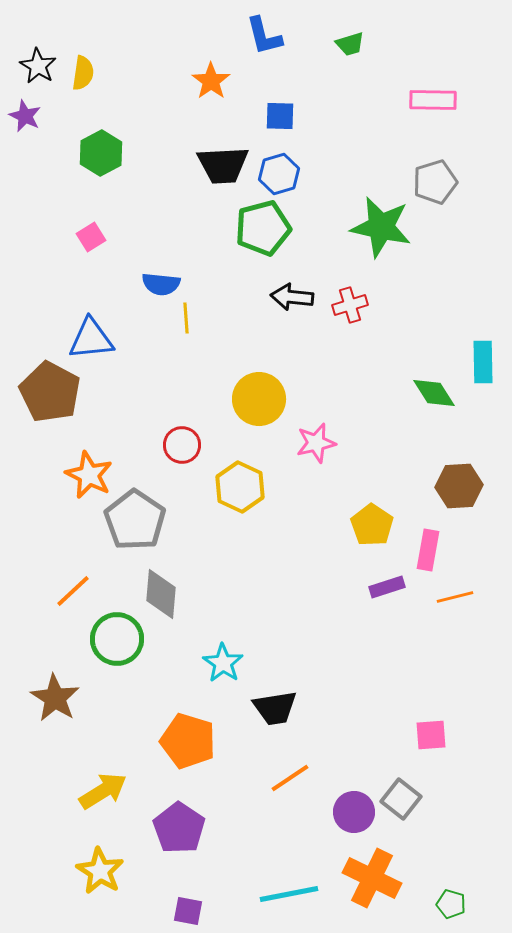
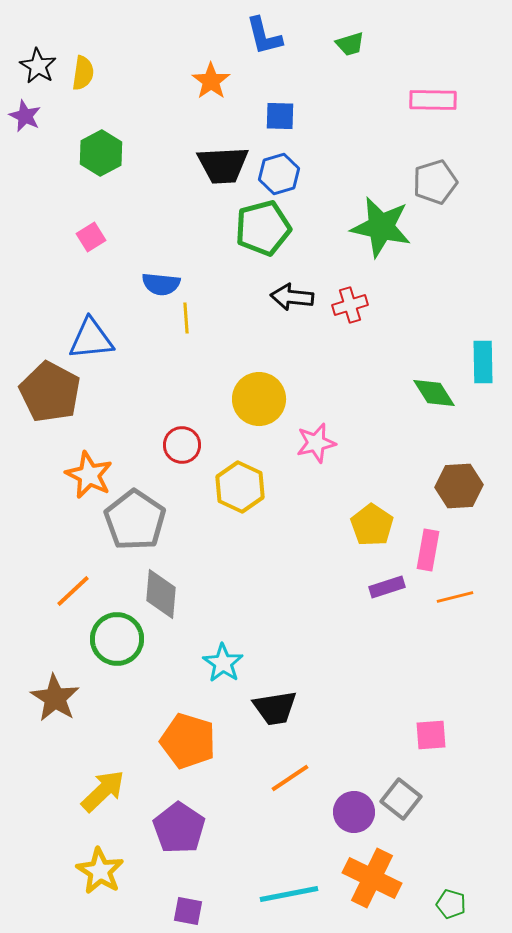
yellow arrow at (103, 791): rotated 12 degrees counterclockwise
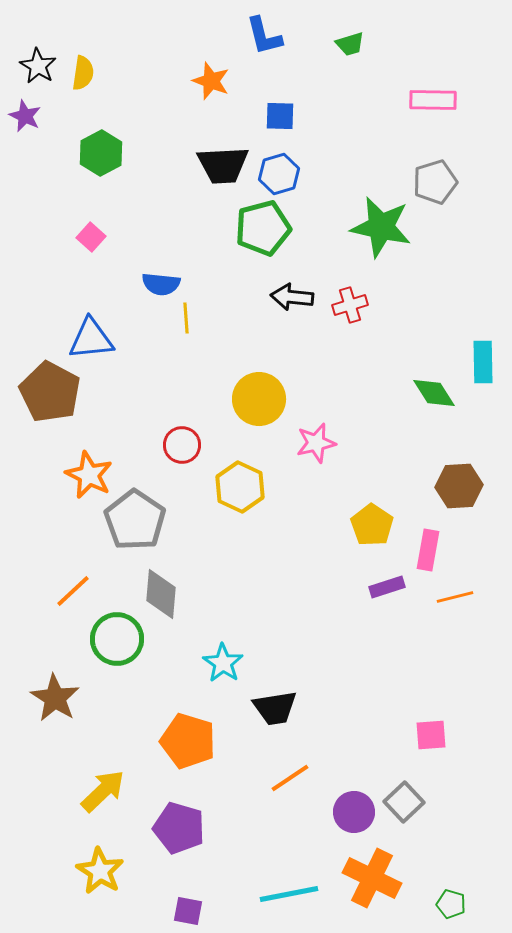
orange star at (211, 81): rotated 15 degrees counterclockwise
pink square at (91, 237): rotated 16 degrees counterclockwise
gray square at (401, 799): moved 3 px right, 3 px down; rotated 9 degrees clockwise
purple pentagon at (179, 828): rotated 18 degrees counterclockwise
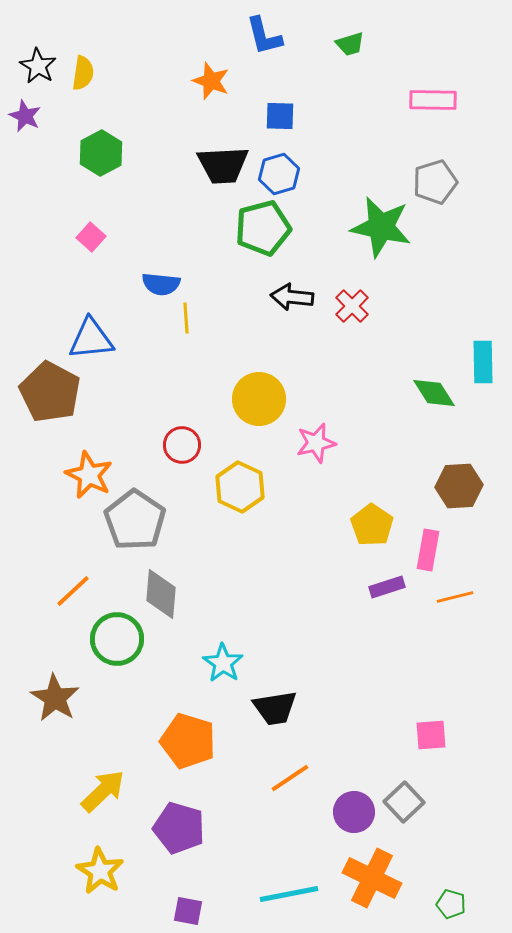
red cross at (350, 305): moved 2 px right, 1 px down; rotated 28 degrees counterclockwise
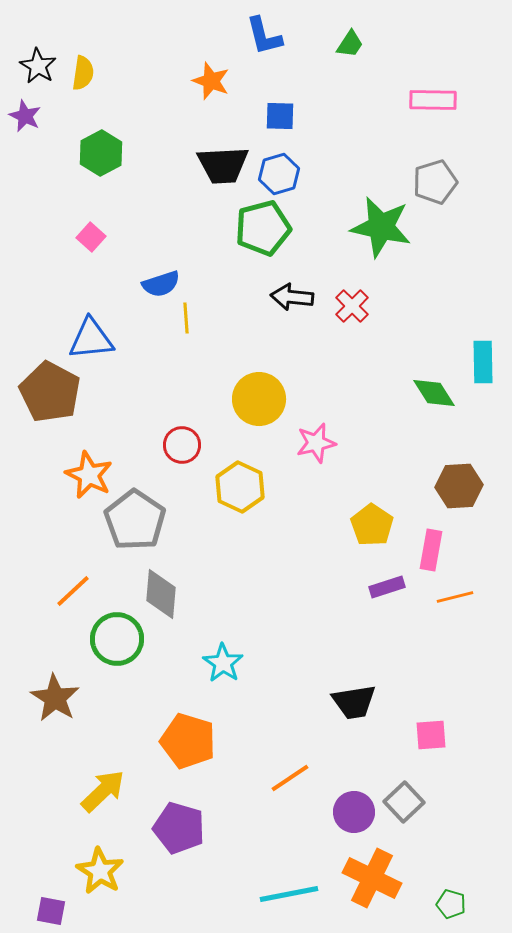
green trapezoid at (350, 44): rotated 40 degrees counterclockwise
blue semicircle at (161, 284): rotated 24 degrees counterclockwise
pink rectangle at (428, 550): moved 3 px right
black trapezoid at (275, 708): moved 79 px right, 6 px up
purple square at (188, 911): moved 137 px left
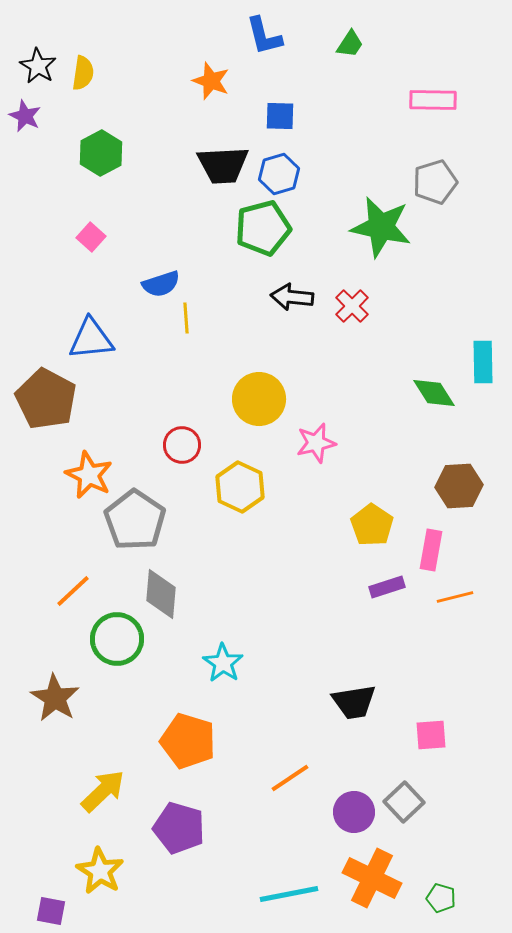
brown pentagon at (50, 392): moved 4 px left, 7 px down
green pentagon at (451, 904): moved 10 px left, 6 px up
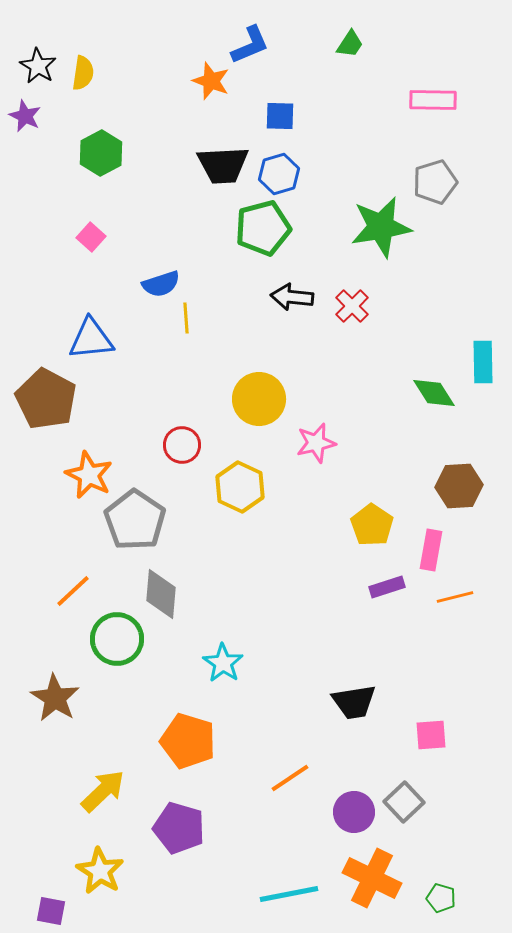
blue L-shape at (264, 36): moved 14 px left, 9 px down; rotated 99 degrees counterclockwise
green star at (381, 227): rotated 22 degrees counterclockwise
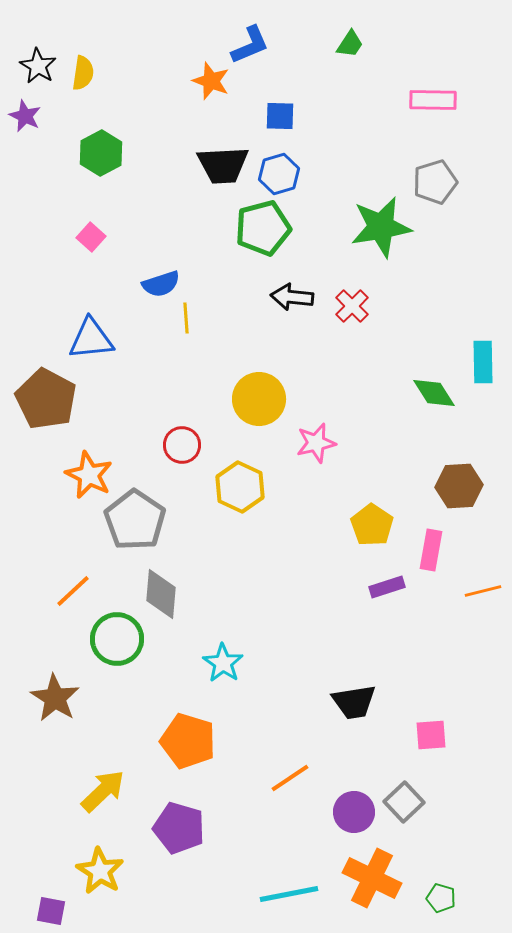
orange line at (455, 597): moved 28 px right, 6 px up
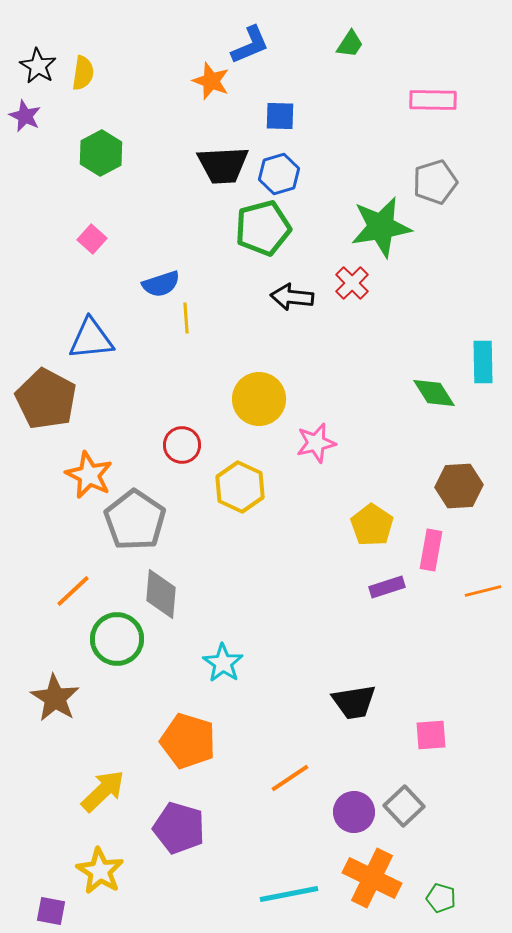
pink square at (91, 237): moved 1 px right, 2 px down
red cross at (352, 306): moved 23 px up
gray square at (404, 802): moved 4 px down
